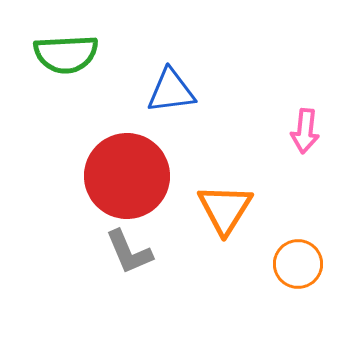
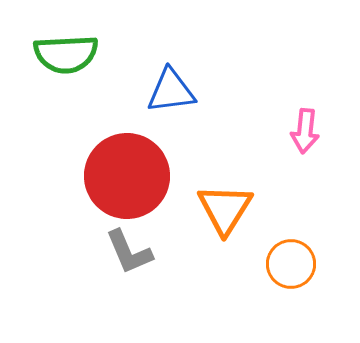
orange circle: moved 7 px left
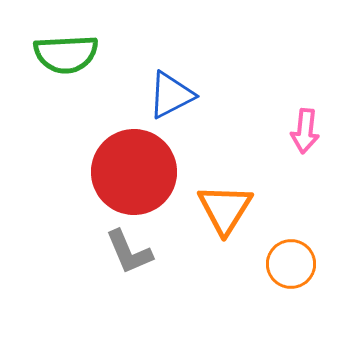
blue triangle: moved 4 px down; rotated 20 degrees counterclockwise
red circle: moved 7 px right, 4 px up
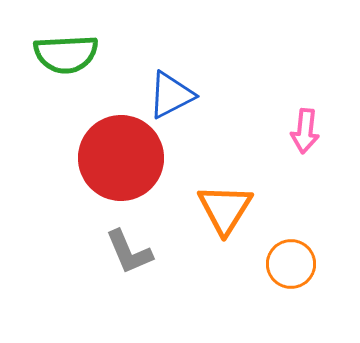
red circle: moved 13 px left, 14 px up
